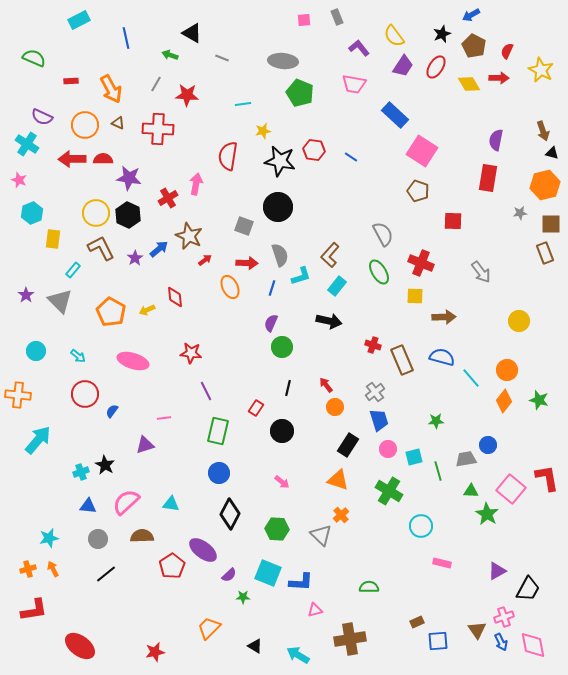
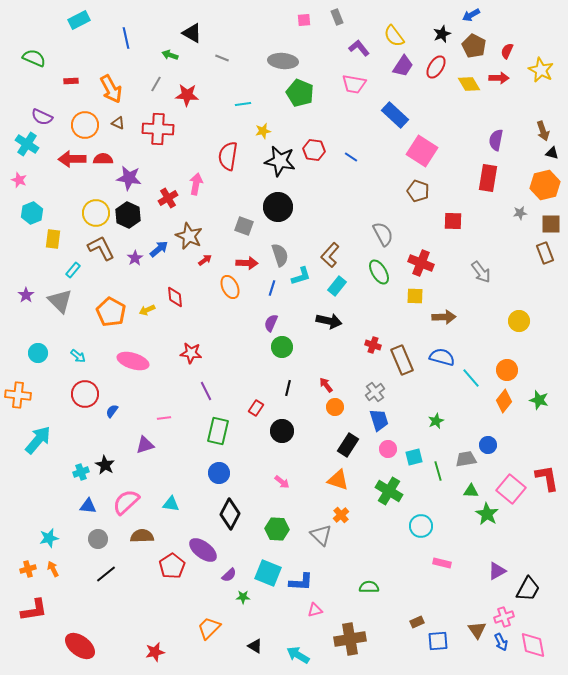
cyan circle at (36, 351): moved 2 px right, 2 px down
green star at (436, 421): rotated 21 degrees counterclockwise
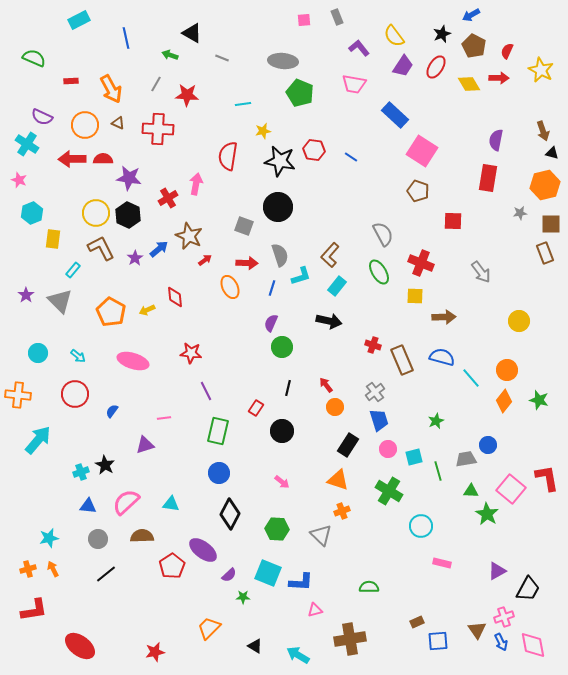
red circle at (85, 394): moved 10 px left
orange cross at (341, 515): moved 1 px right, 4 px up; rotated 21 degrees clockwise
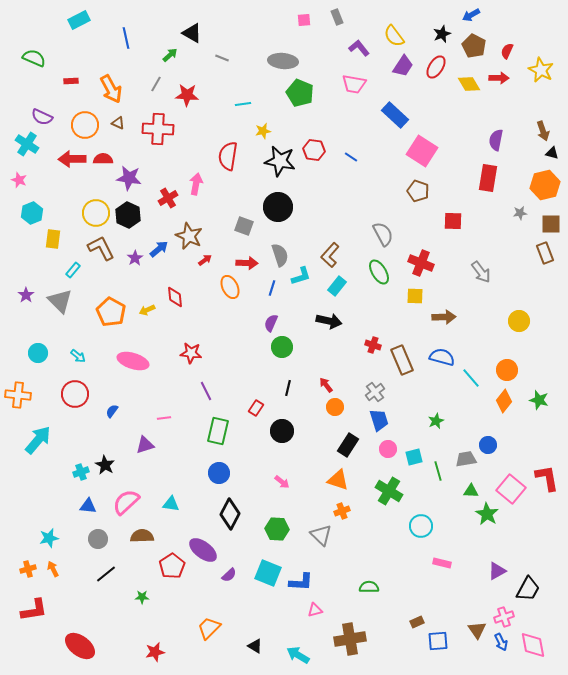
green arrow at (170, 55): rotated 119 degrees clockwise
green star at (243, 597): moved 101 px left
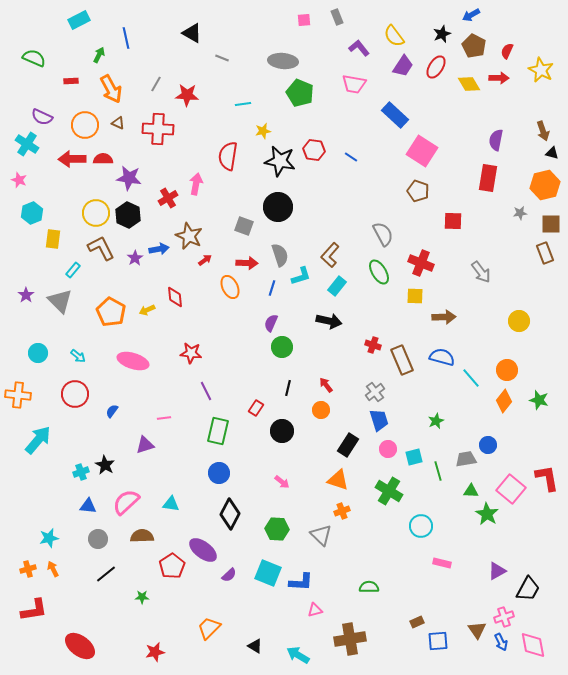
green arrow at (170, 55): moved 71 px left; rotated 21 degrees counterclockwise
blue arrow at (159, 249): rotated 30 degrees clockwise
orange circle at (335, 407): moved 14 px left, 3 px down
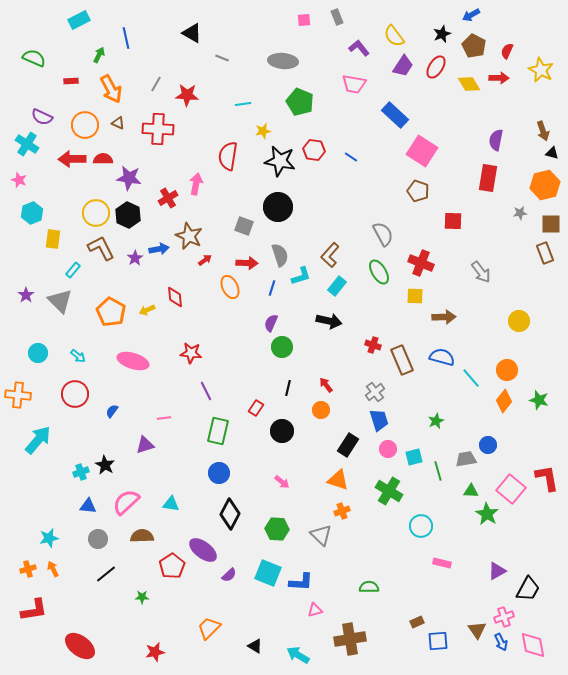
green pentagon at (300, 93): moved 9 px down
